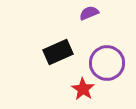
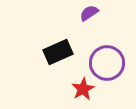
purple semicircle: rotated 12 degrees counterclockwise
red star: rotated 10 degrees clockwise
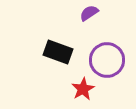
black rectangle: rotated 44 degrees clockwise
purple circle: moved 3 px up
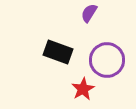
purple semicircle: rotated 24 degrees counterclockwise
